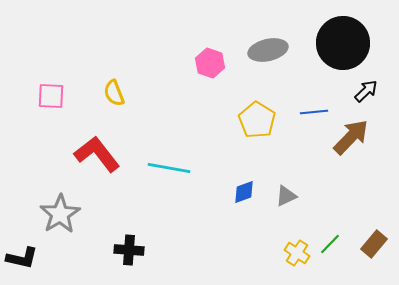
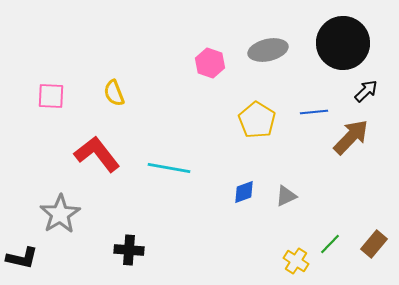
yellow cross: moved 1 px left, 8 px down
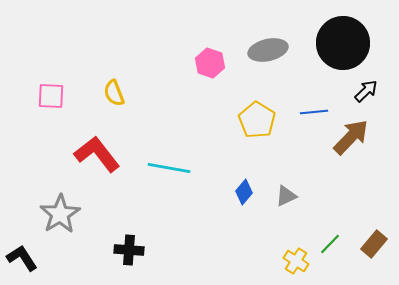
blue diamond: rotated 30 degrees counterclockwise
black L-shape: rotated 136 degrees counterclockwise
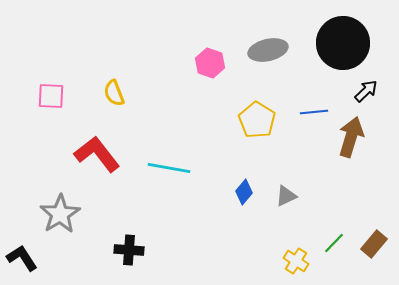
brown arrow: rotated 27 degrees counterclockwise
green line: moved 4 px right, 1 px up
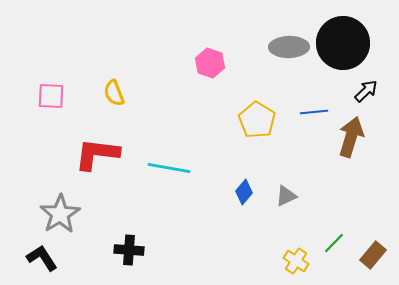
gray ellipse: moved 21 px right, 3 px up; rotated 12 degrees clockwise
red L-shape: rotated 45 degrees counterclockwise
brown rectangle: moved 1 px left, 11 px down
black L-shape: moved 20 px right
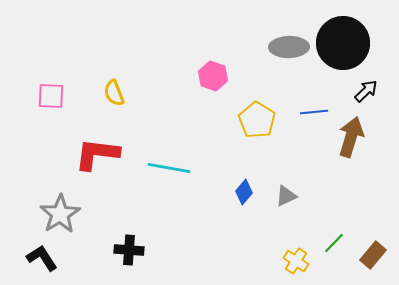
pink hexagon: moved 3 px right, 13 px down
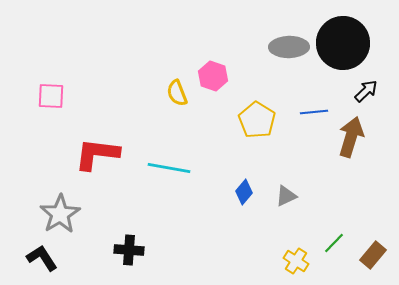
yellow semicircle: moved 63 px right
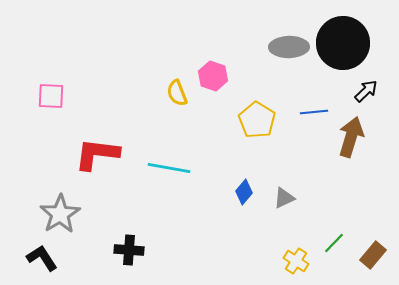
gray triangle: moved 2 px left, 2 px down
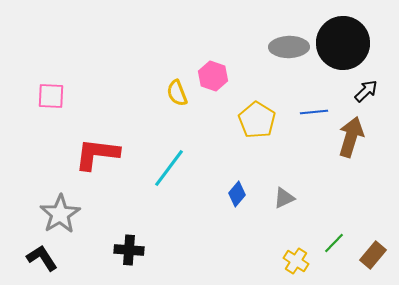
cyan line: rotated 63 degrees counterclockwise
blue diamond: moved 7 px left, 2 px down
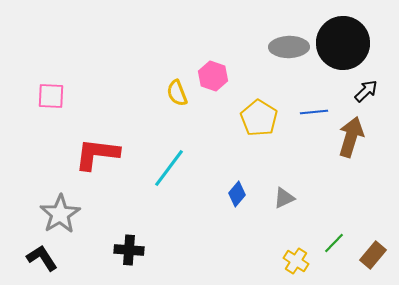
yellow pentagon: moved 2 px right, 2 px up
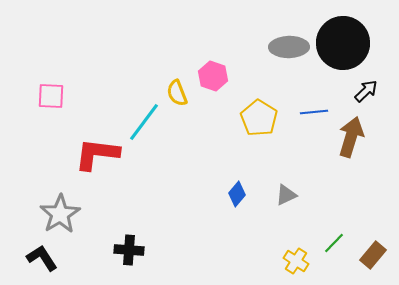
cyan line: moved 25 px left, 46 px up
gray triangle: moved 2 px right, 3 px up
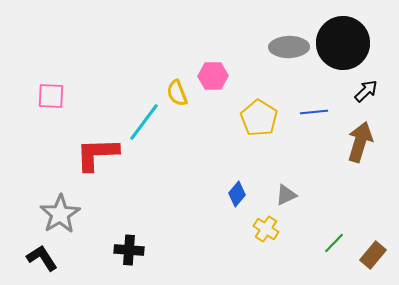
pink hexagon: rotated 20 degrees counterclockwise
brown arrow: moved 9 px right, 5 px down
red L-shape: rotated 9 degrees counterclockwise
yellow cross: moved 30 px left, 32 px up
